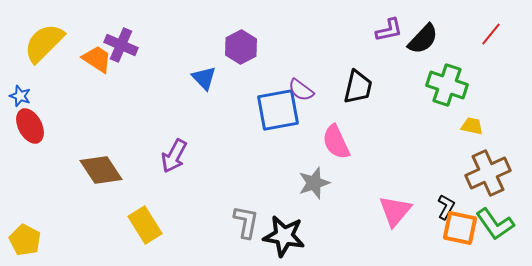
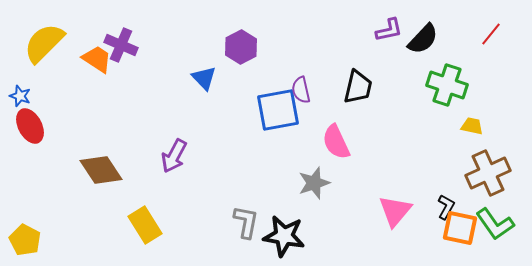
purple semicircle: rotated 40 degrees clockwise
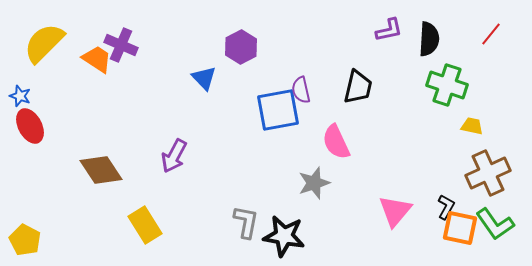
black semicircle: moved 6 px right; rotated 40 degrees counterclockwise
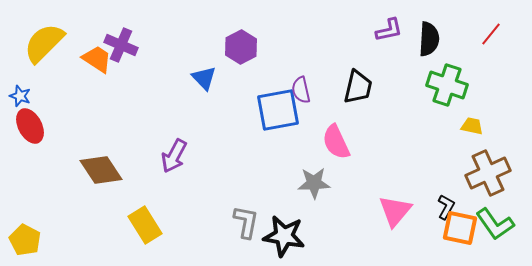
gray star: rotated 16 degrees clockwise
